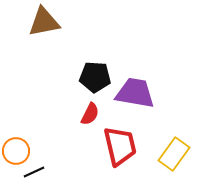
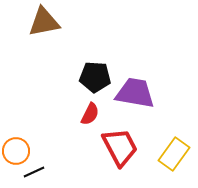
red trapezoid: moved 1 px down; rotated 15 degrees counterclockwise
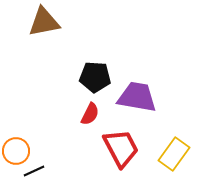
purple trapezoid: moved 2 px right, 4 px down
red trapezoid: moved 1 px right, 1 px down
black line: moved 1 px up
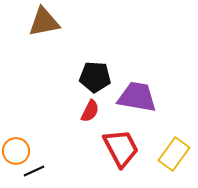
red semicircle: moved 3 px up
